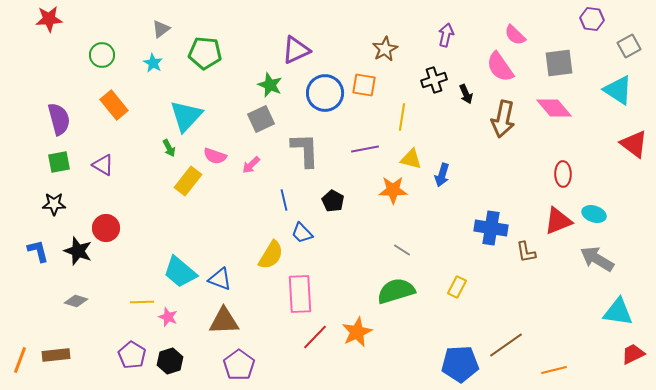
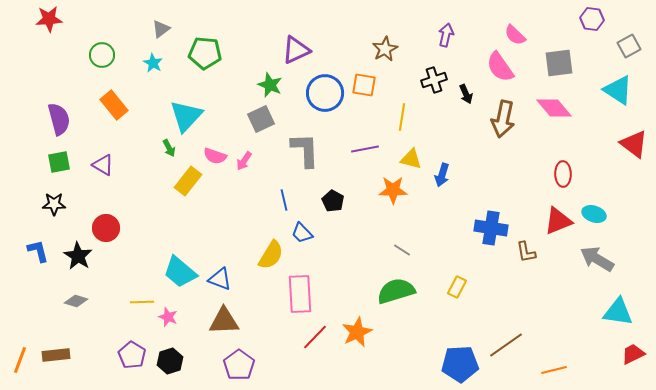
pink arrow at (251, 165): moved 7 px left, 4 px up; rotated 12 degrees counterclockwise
black star at (78, 251): moved 5 px down; rotated 12 degrees clockwise
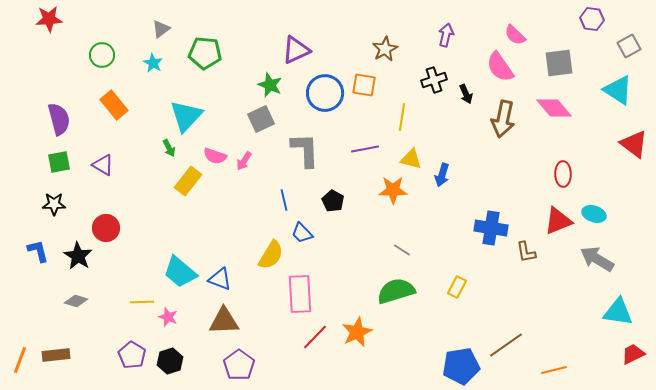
blue pentagon at (460, 364): moved 1 px right, 2 px down; rotated 6 degrees counterclockwise
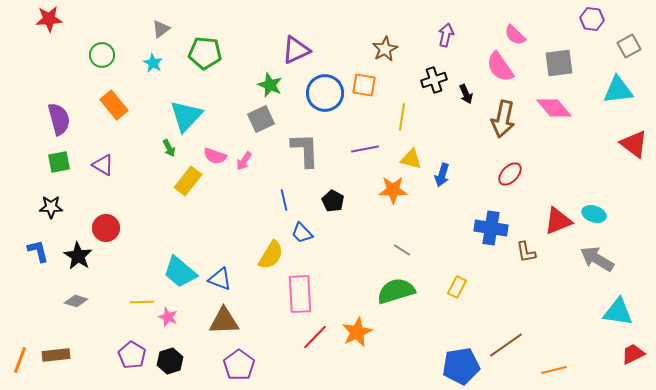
cyan triangle at (618, 90): rotated 40 degrees counterclockwise
red ellipse at (563, 174): moved 53 px left; rotated 45 degrees clockwise
black star at (54, 204): moved 3 px left, 3 px down
